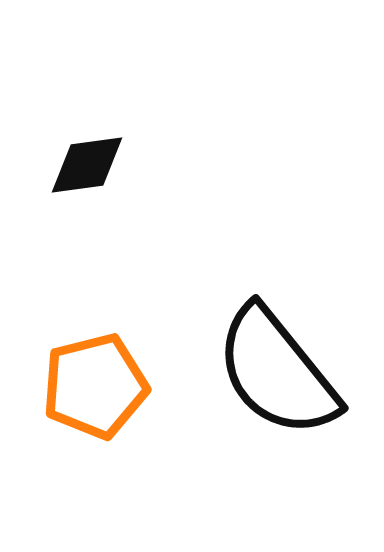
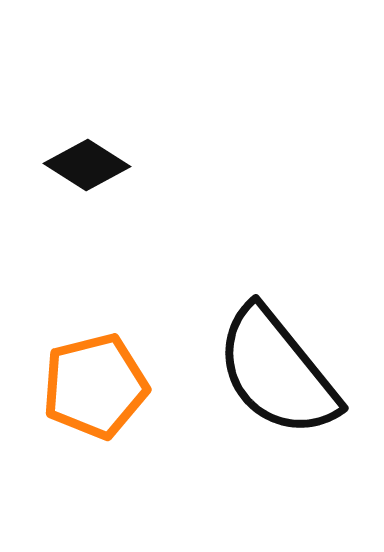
black diamond: rotated 40 degrees clockwise
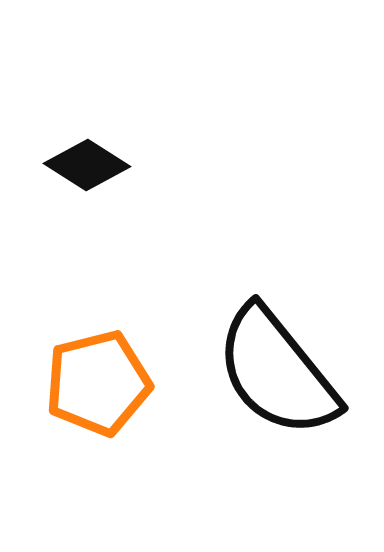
orange pentagon: moved 3 px right, 3 px up
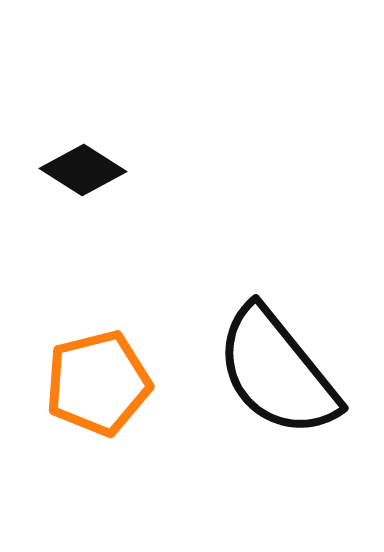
black diamond: moved 4 px left, 5 px down
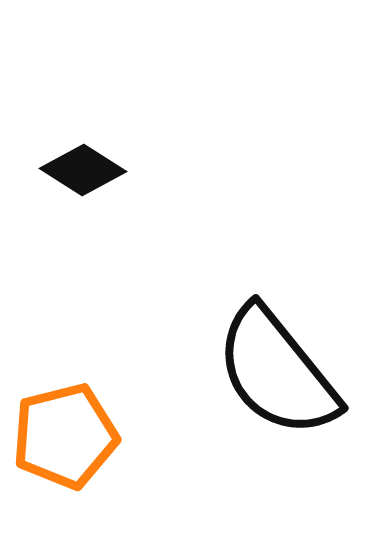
orange pentagon: moved 33 px left, 53 px down
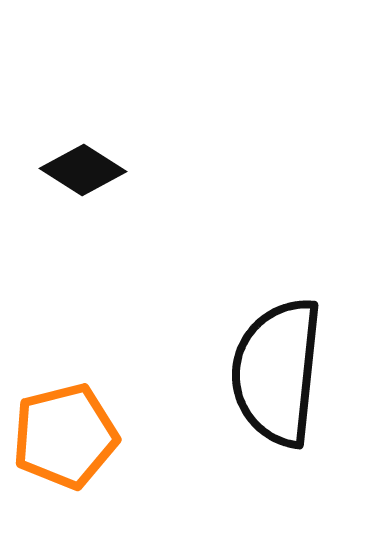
black semicircle: rotated 45 degrees clockwise
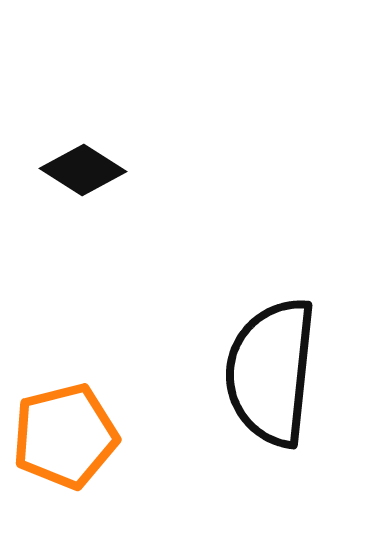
black semicircle: moved 6 px left
